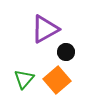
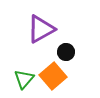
purple triangle: moved 4 px left
orange square: moved 4 px left, 4 px up
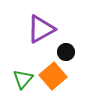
green triangle: moved 1 px left
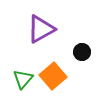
black circle: moved 16 px right
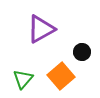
orange square: moved 8 px right
